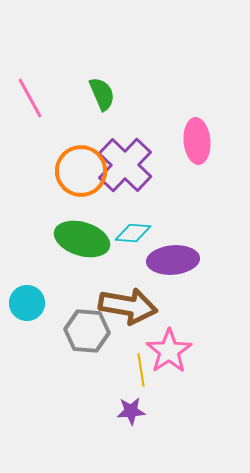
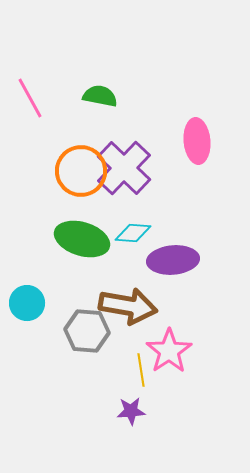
green semicircle: moved 2 px left, 2 px down; rotated 56 degrees counterclockwise
purple cross: moved 1 px left, 3 px down
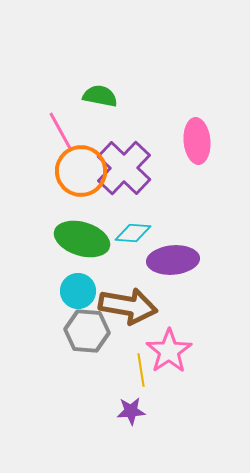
pink line: moved 31 px right, 34 px down
cyan circle: moved 51 px right, 12 px up
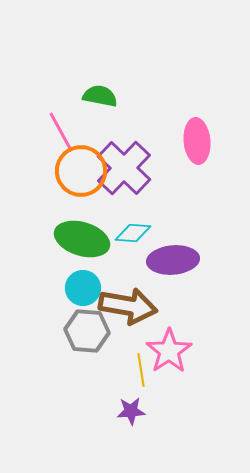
cyan circle: moved 5 px right, 3 px up
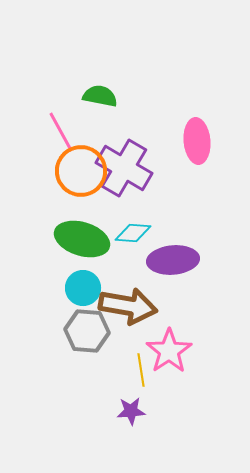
purple cross: rotated 14 degrees counterclockwise
